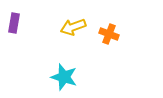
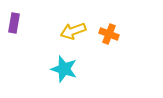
yellow arrow: moved 4 px down
cyan star: moved 8 px up
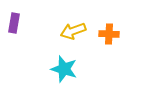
orange cross: rotated 18 degrees counterclockwise
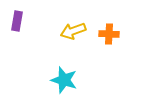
purple rectangle: moved 3 px right, 2 px up
cyan star: moved 11 px down
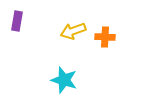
orange cross: moved 4 px left, 3 px down
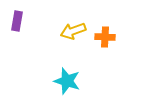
cyan star: moved 3 px right, 1 px down
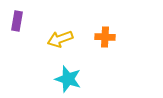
yellow arrow: moved 13 px left, 8 px down
cyan star: moved 1 px right, 2 px up
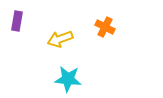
orange cross: moved 10 px up; rotated 24 degrees clockwise
cyan star: rotated 12 degrees counterclockwise
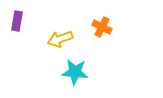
orange cross: moved 3 px left
cyan star: moved 7 px right, 7 px up
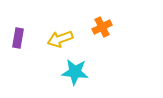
purple rectangle: moved 1 px right, 17 px down
orange cross: rotated 36 degrees clockwise
